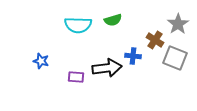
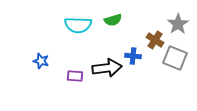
purple rectangle: moved 1 px left, 1 px up
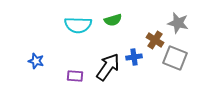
gray star: moved 1 px up; rotated 25 degrees counterclockwise
blue cross: moved 1 px right, 1 px down; rotated 14 degrees counterclockwise
blue star: moved 5 px left
black arrow: moved 1 px right, 1 px up; rotated 48 degrees counterclockwise
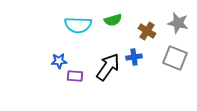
brown cross: moved 8 px left, 9 px up
blue star: moved 23 px right; rotated 21 degrees counterclockwise
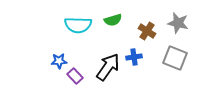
purple rectangle: rotated 42 degrees clockwise
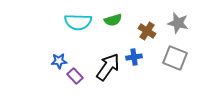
cyan semicircle: moved 3 px up
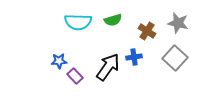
gray square: rotated 20 degrees clockwise
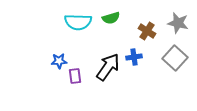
green semicircle: moved 2 px left, 2 px up
purple rectangle: rotated 35 degrees clockwise
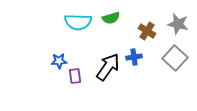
gray star: moved 1 px down
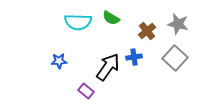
green semicircle: rotated 48 degrees clockwise
brown cross: rotated 18 degrees clockwise
purple rectangle: moved 11 px right, 15 px down; rotated 42 degrees counterclockwise
